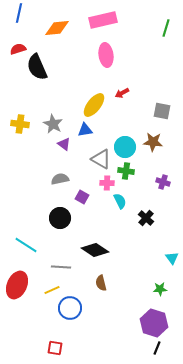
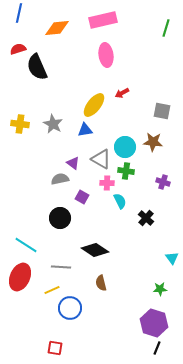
purple triangle: moved 9 px right, 19 px down
red ellipse: moved 3 px right, 8 px up
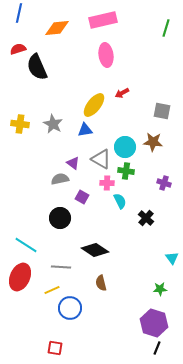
purple cross: moved 1 px right, 1 px down
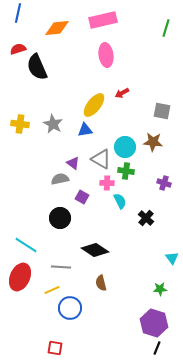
blue line: moved 1 px left
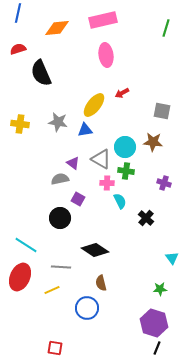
black semicircle: moved 4 px right, 6 px down
gray star: moved 5 px right, 2 px up; rotated 18 degrees counterclockwise
purple square: moved 4 px left, 2 px down
blue circle: moved 17 px right
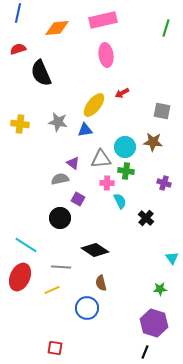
gray triangle: rotated 35 degrees counterclockwise
black line: moved 12 px left, 4 px down
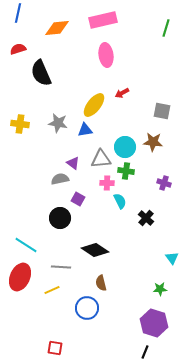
gray star: moved 1 px down
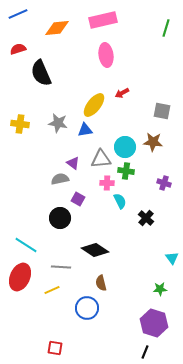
blue line: moved 1 px down; rotated 54 degrees clockwise
